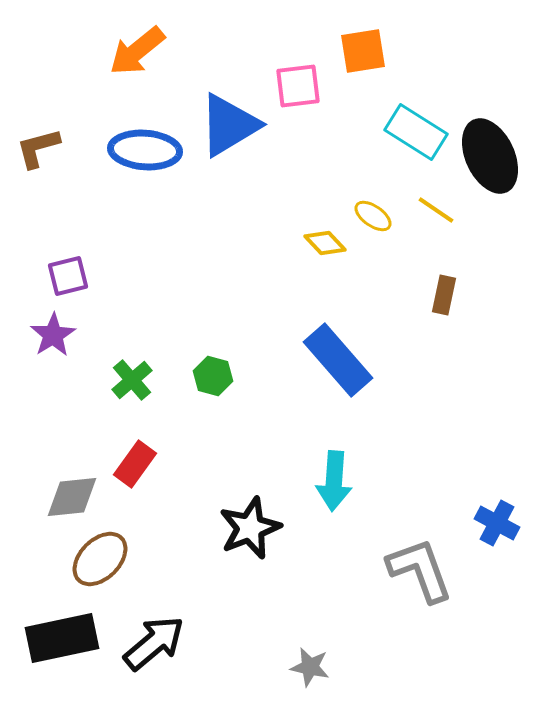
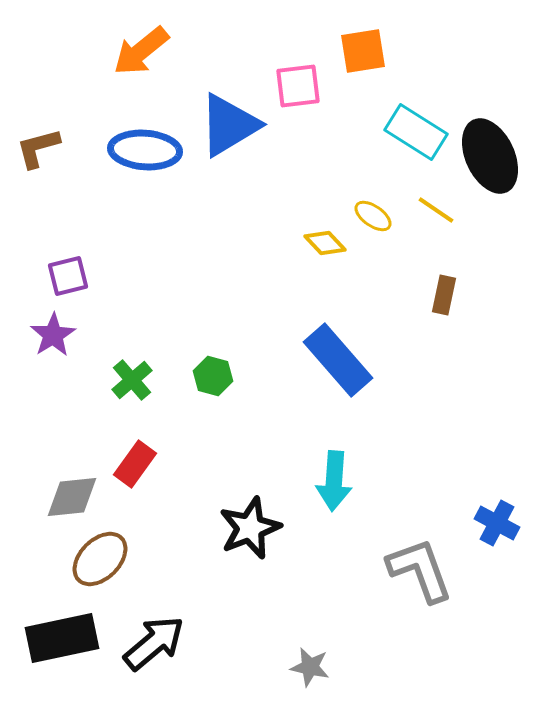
orange arrow: moved 4 px right
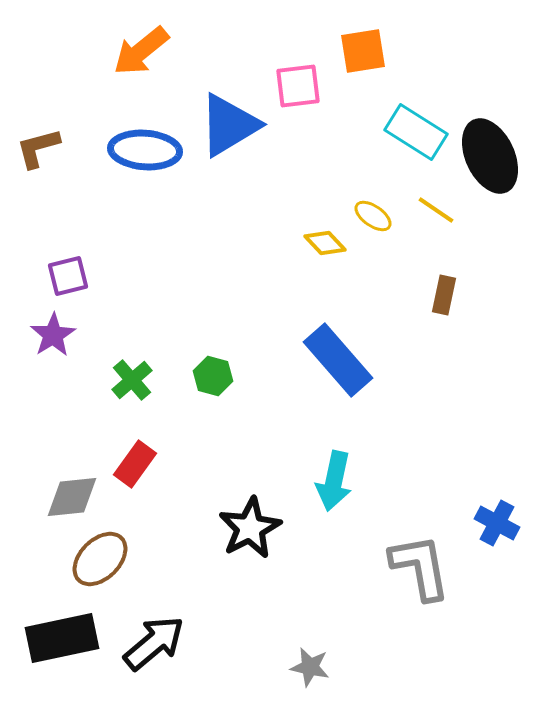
cyan arrow: rotated 8 degrees clockwise
black star: rotated 6 degrees counterclockwise
gray L-shape: moved 3 px up; rotated 10 degrees clockwise
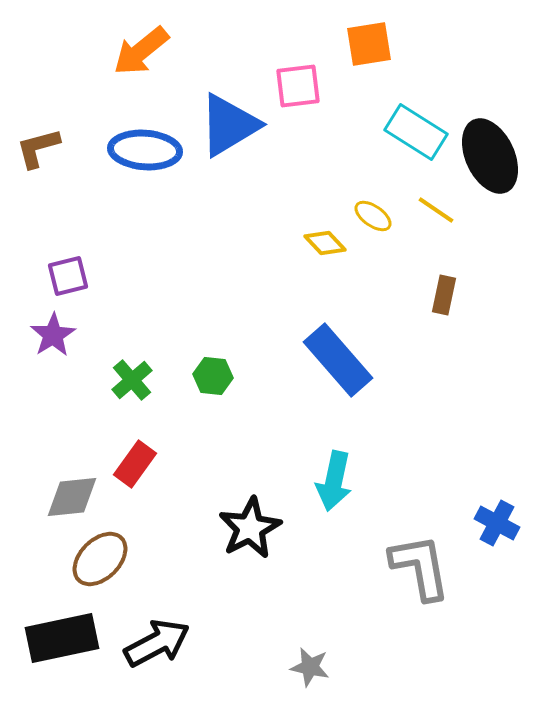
orange square: moved 6 px right, 7 px up
green hexagon: rotated 9 degrees counterclockwise
black arrow: moved 3 px right; rotated 12 degrees clockwise
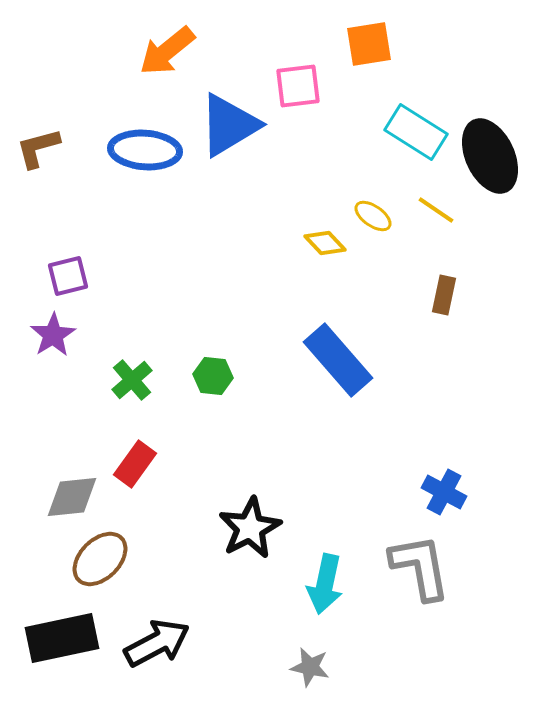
orange arrow: moved 26 px right
cyan arrow: moved 9 px left, 103 px down
blue cross: moved 53 px left, 31 px up
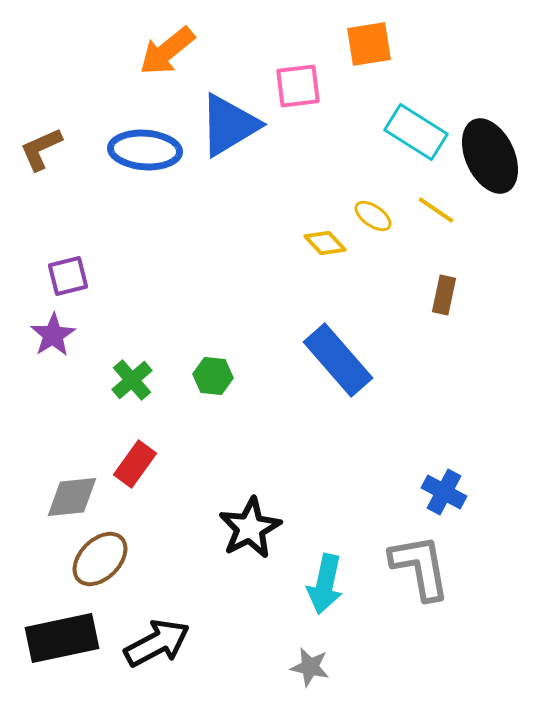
brown L-shape: moved 3 px right, 1 px down; rotated 9 degrees counterclockwise
